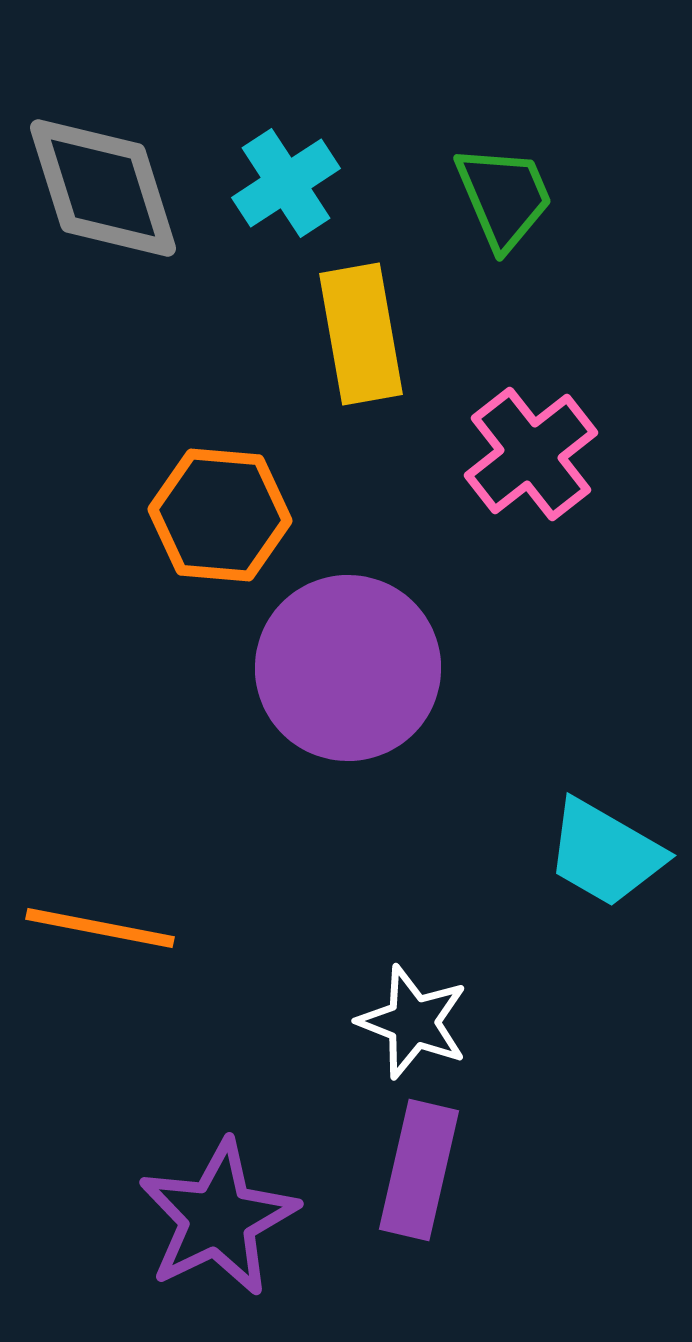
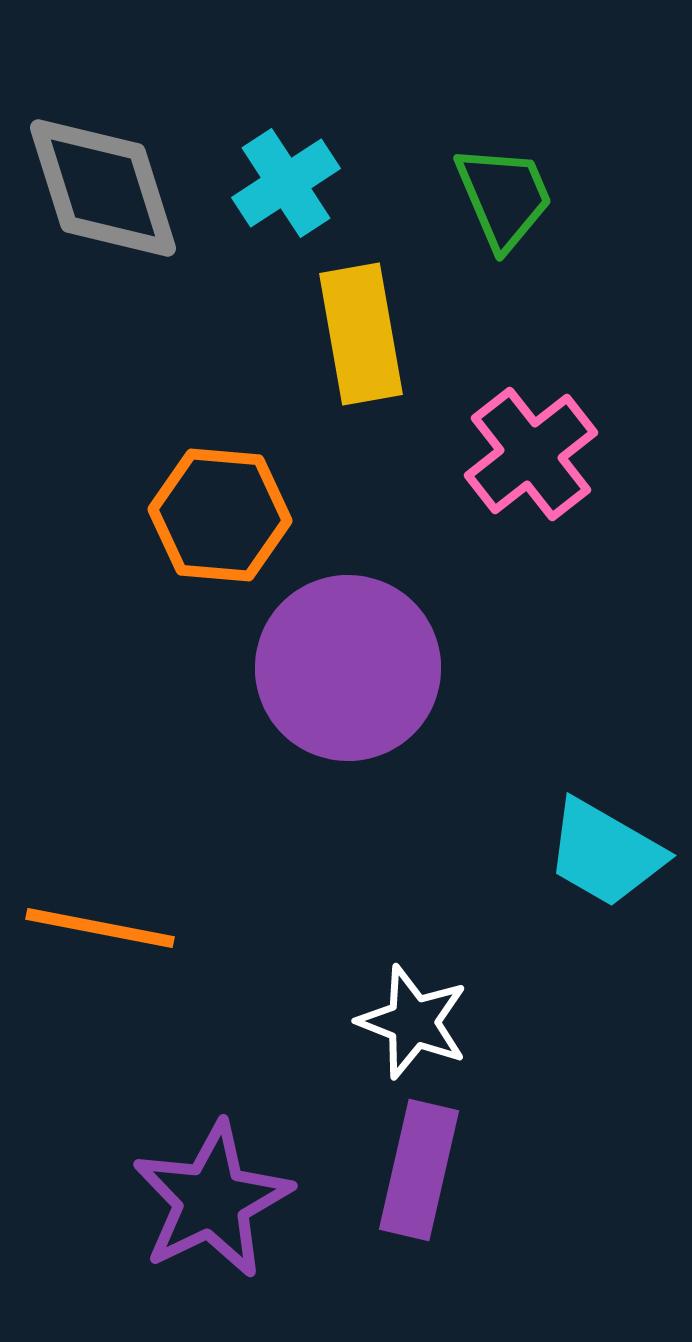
purple star: moved 6 px left, 18 px up
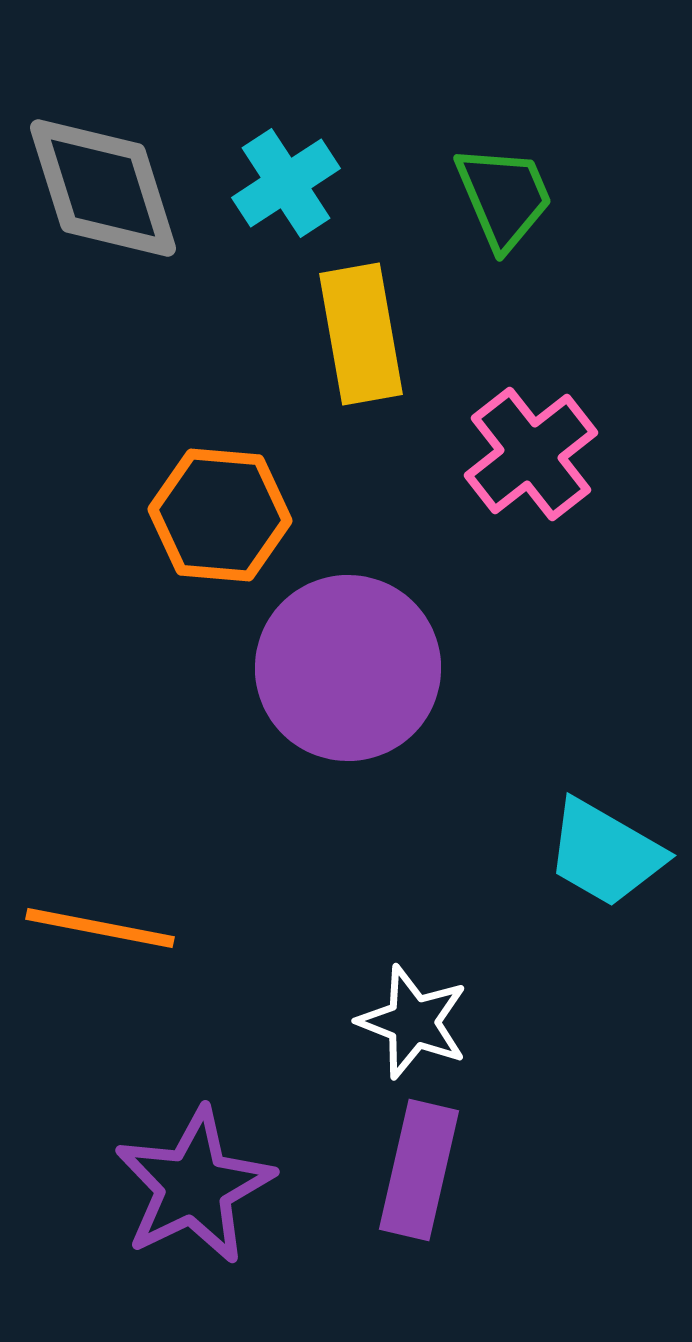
purple star: moved 18 px left, 14 px up
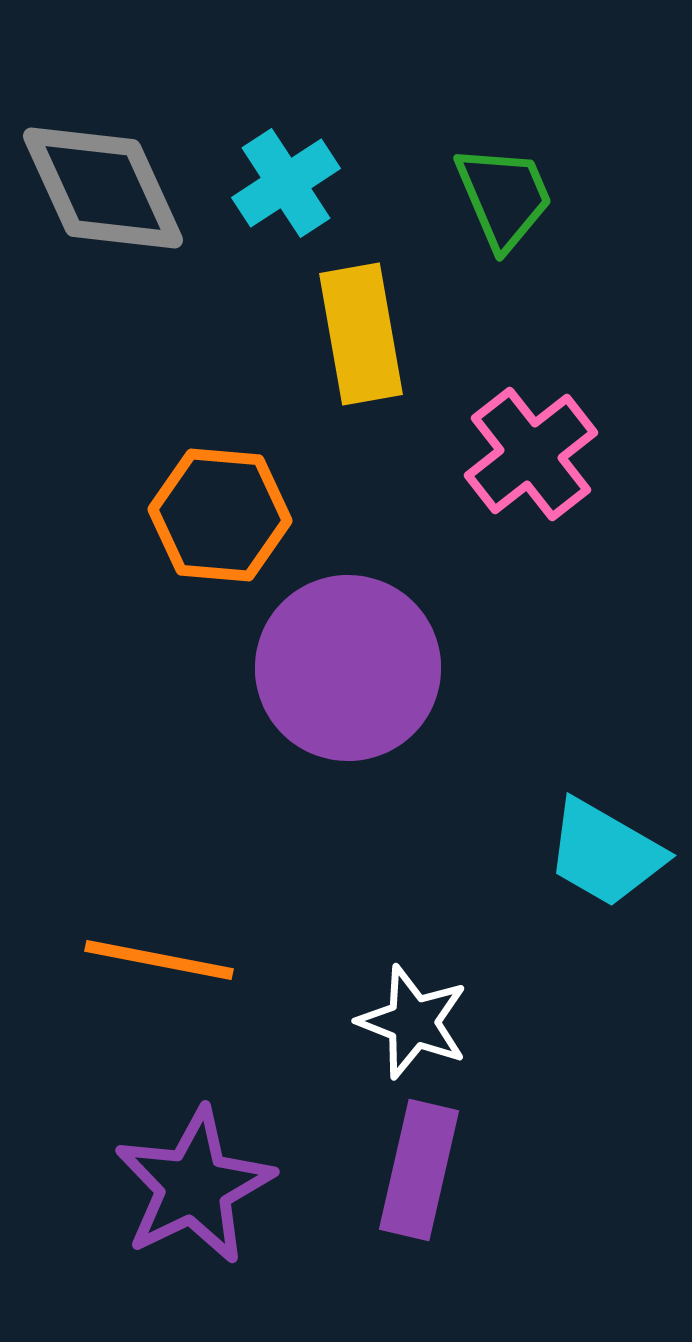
gray diamond: rotated 7 degrees counterclockwise
orange line: moved 59 px right, 32 px down
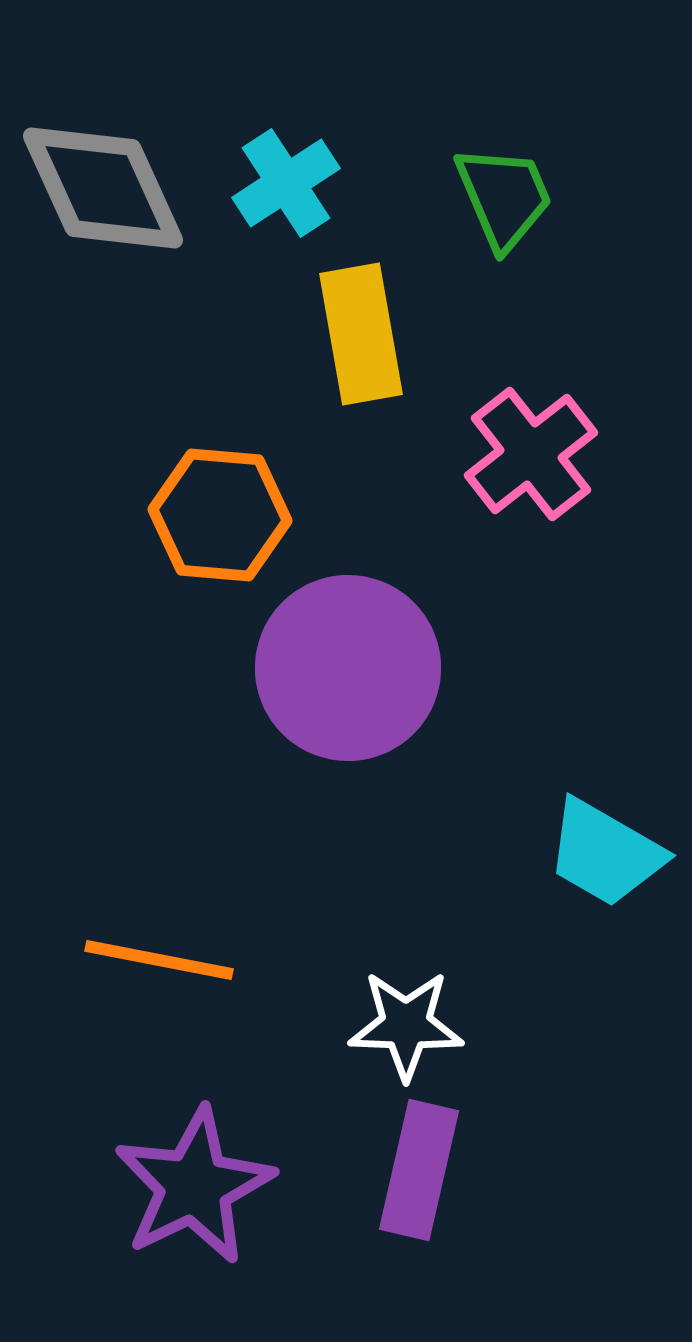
white star: moved 7 px left, 3 px down; rotated 19 degrees counterclockwise
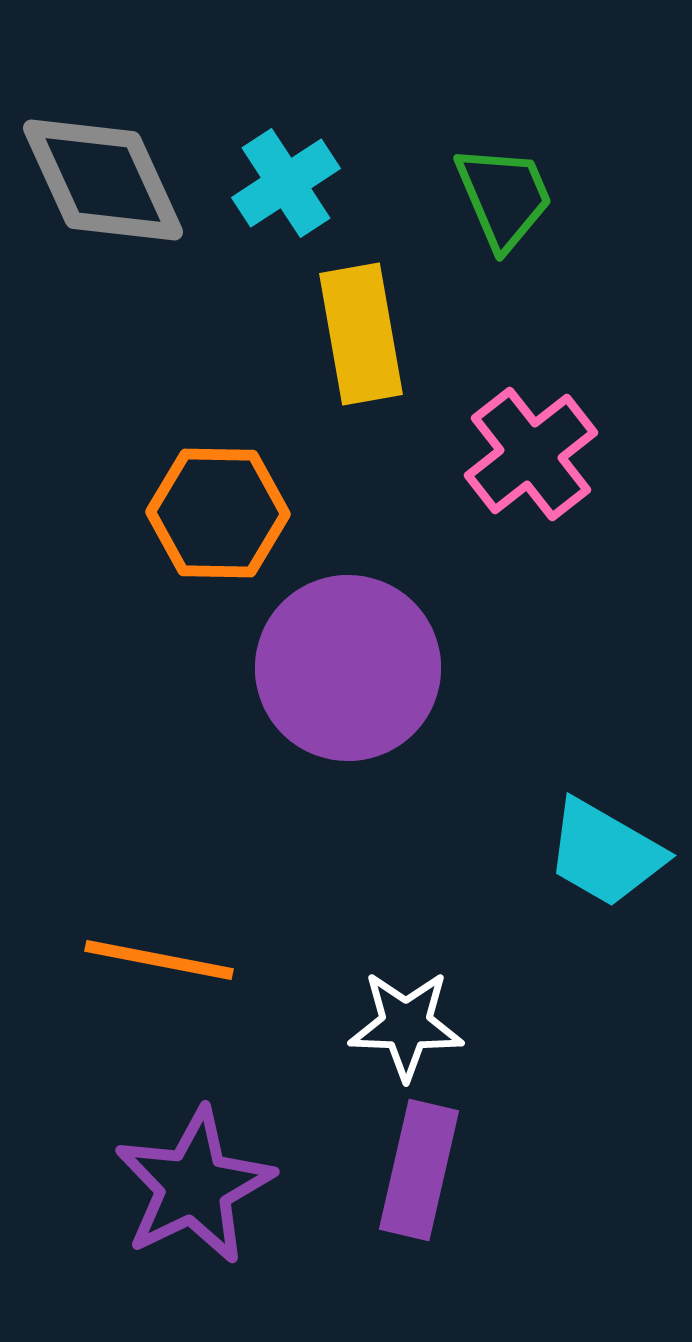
gray diamond: moved 8 px up
orange hexagon: moved 2 px left, 2 px up; rotated 4 degrees counterclockwise
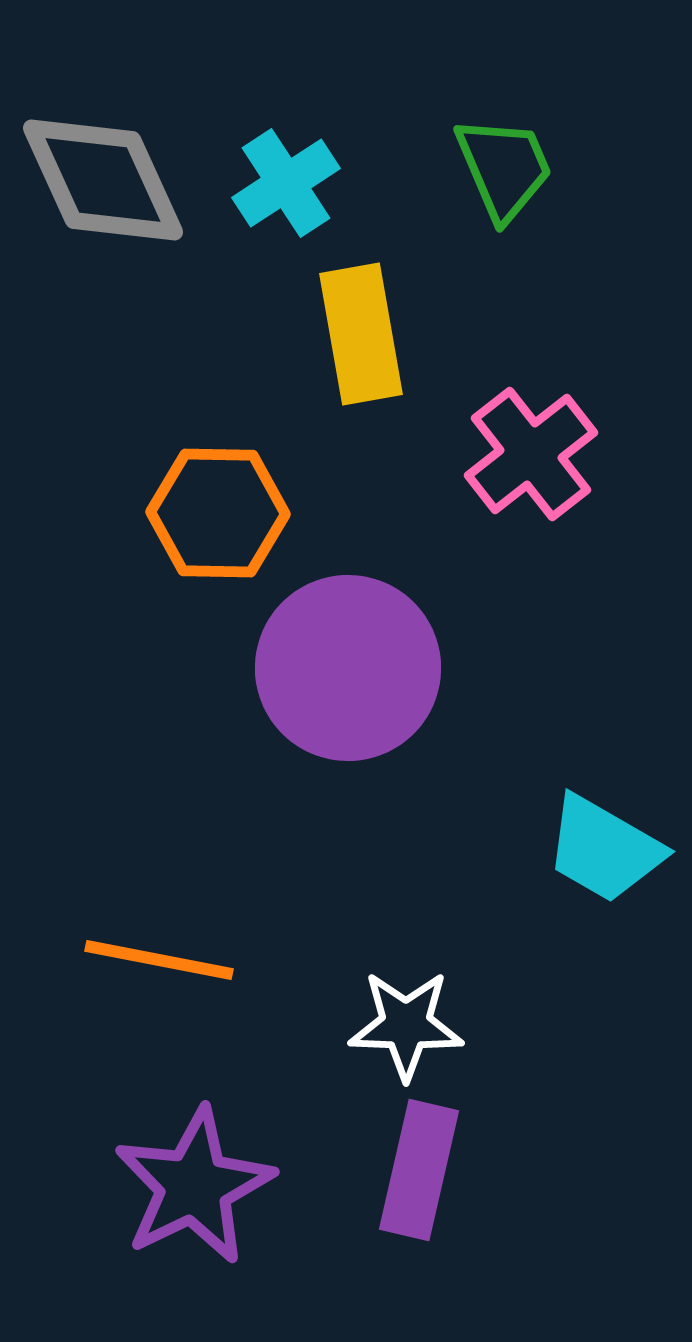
green trapezoid: moved 29 px up
cyan trapezoid: moved 1 px left, 4 px up
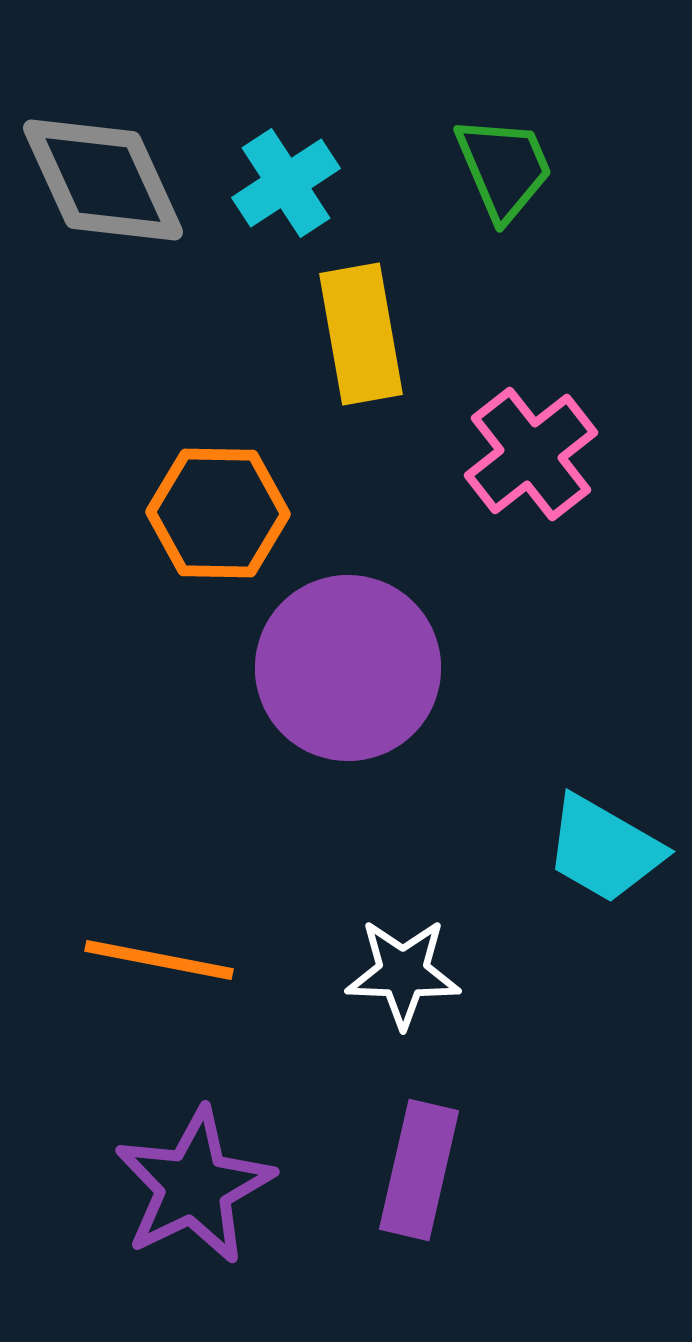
white star: moved 3 px left, 52 px up
